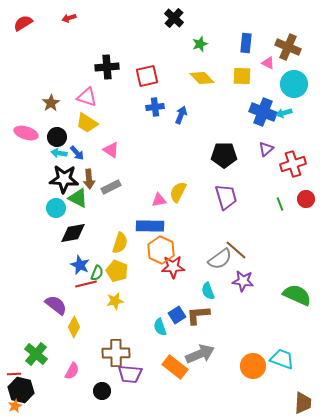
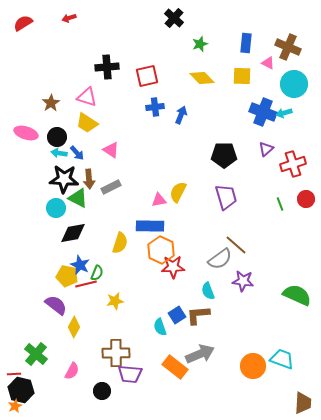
brown line at (236, 250): moved 5 px up
yellow pentagon at (117, 271): moved 50 px left, 5 px down; rotated 10 degrees counterclockwise
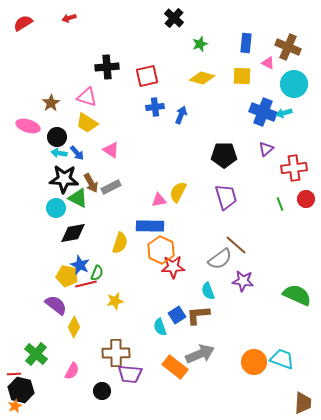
yellow diamond at (202, 78): rotated 30 degrees counterclockwise
pink ellipse at (26, 133): moved 2 px right, 7 px up
red cross at (293, 164): moved 1 px right, 4 px down; rotated 10 degrees clockwise
brown arrow at (89, 179): moved 2 px right, 4 px down; rotated 24 degrees counterclockwise
orange circle at (253, 366): moved 1 px right, 4 px up
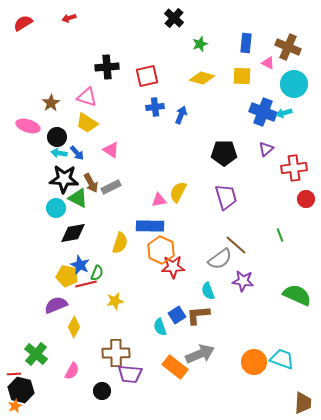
black pentagon at (224, 155): moved 2 px up
green line at (280, 204): moved 31 px down
purple semicircle at (56, 305): rotated 60 degrees counterclockwise
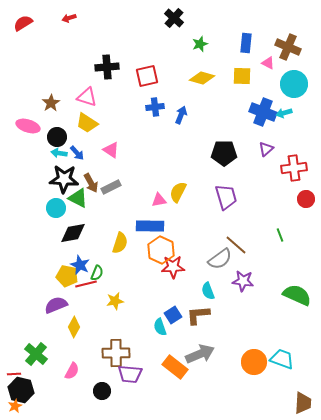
blue square at (177, 315): moved 4 px left
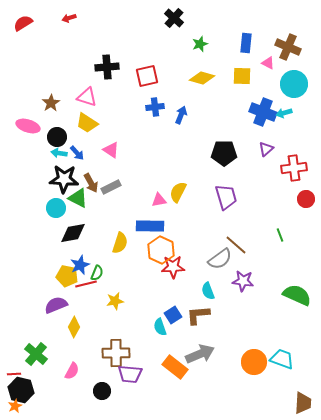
blue star at (80, 265): rotated 24 degrees clockwise
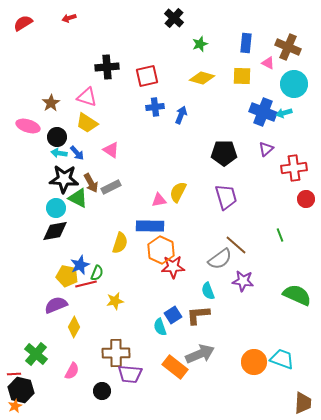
black diamond at (73, 233): moved 18 px left, 2 px up
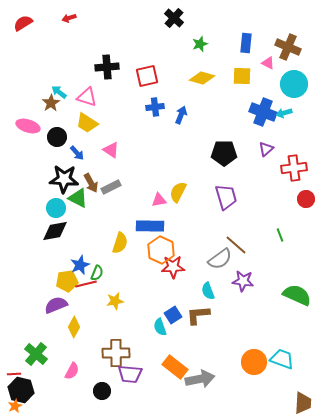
cyan arrow at (59, 153): moved 61 px up; rotated 28 degrees clockwise
yellow pentagon at (67, 276): moved 5 px down; rotated 20 degrees counterclockwise
gray arrow at (200, 354): moved 25 px down; rotated 12 degrees clockwise
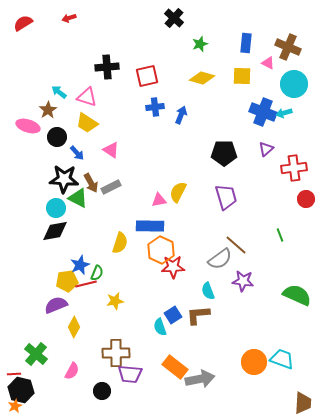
brown star at (51, 103): moved 3 px left, 7 px down
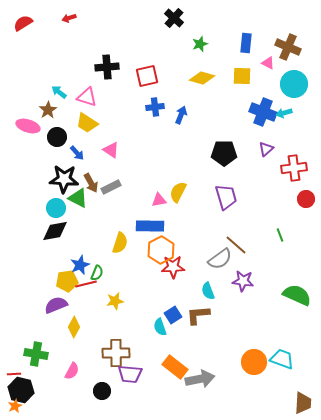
orange hexagon at (161, 250): rotated 8 degrees clockwise
green cross at (36, 354): rotated 30 degrees counterclockwise
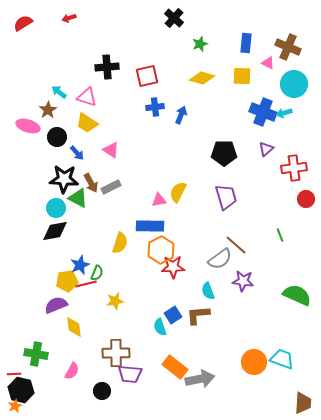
yellow diamond at (74, 327): rotated 35 degrees counterclockwise
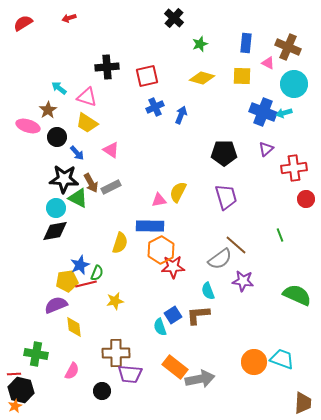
cyan arrow at (59, 92): moved 4 px up
blue cross at (155, 107): rotated 18 degrees counterclockwise
